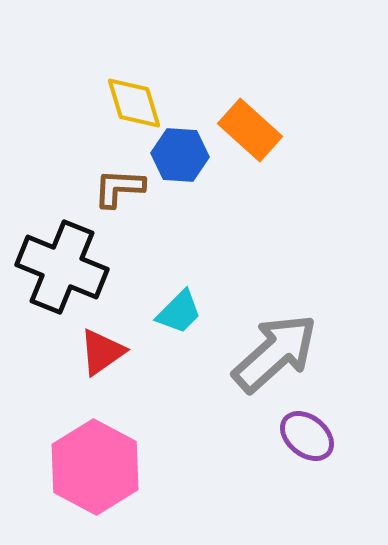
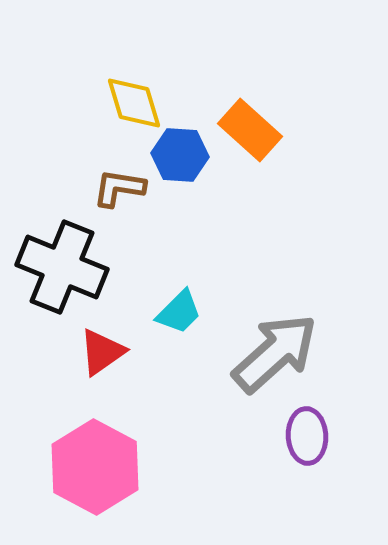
brown L-shape: rotated 6 degrees clockwise
purple ellipse: rotated 48 degrees clockwise
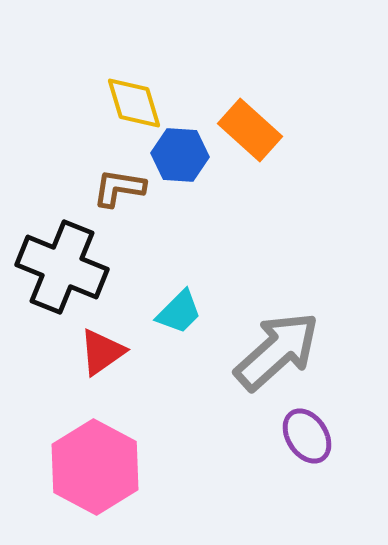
gray arrow: moved 2 px right, 2 px up
purple ellipse: rotated 30 degrees counterclockwise
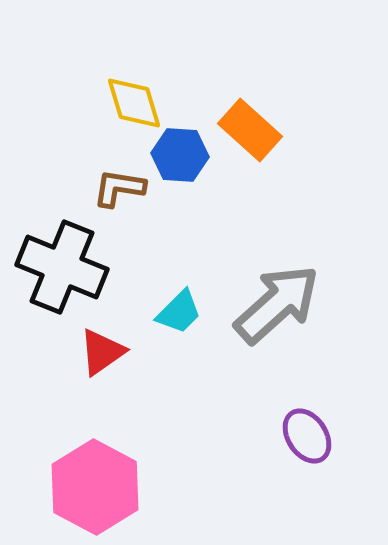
gray arrow: moved 47 px up
pink hexagon: moved 20 px down
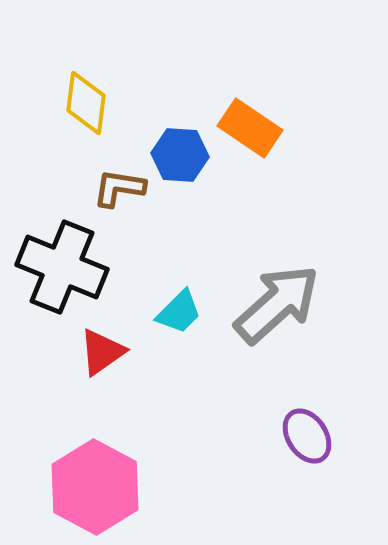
yellow diamond: moved 48 px left; rotated 24 degrees clockwise
orange rectangle: moved 2 px up; rotated 8 degrees counterclockwise
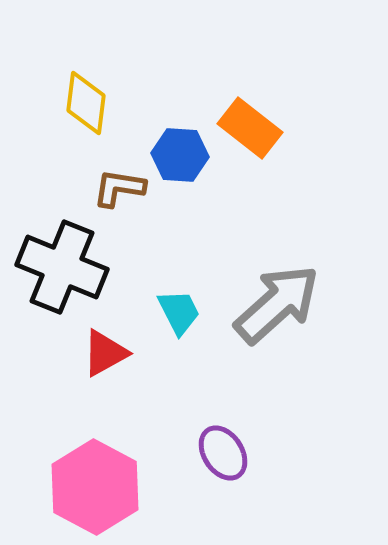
orange rectangle: rotated 4 degrees clockwise
cyan trapezoid: rotated 72 degrees counterclockwise
red triangle: moved 3 px right, 1 px down; rotated 6 degrees clockwise
purple ellipse: moved 84 px left, 17 px down
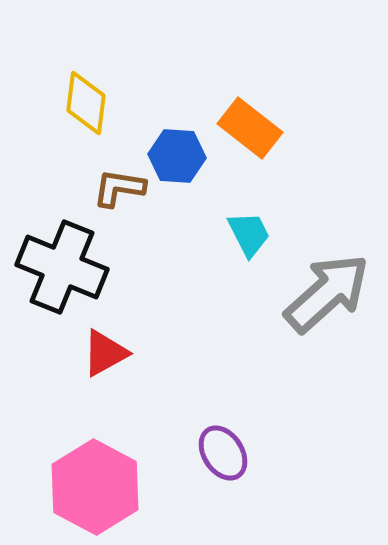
blue hexagon: moved 3 px left, 1 px down
gray arrow: moved 50 px right, 11 px up
cyan trapezoid: moved 70 px right, 78 px up
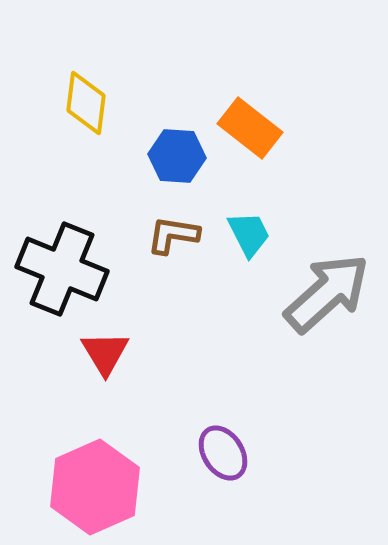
brown L-shape: moved 54 px right, 47 px down
black cross: moved 2 px down
red triangle: rotated 32 degrees counterclockwise
pink hexagon: rotated 8 degrees clockwise
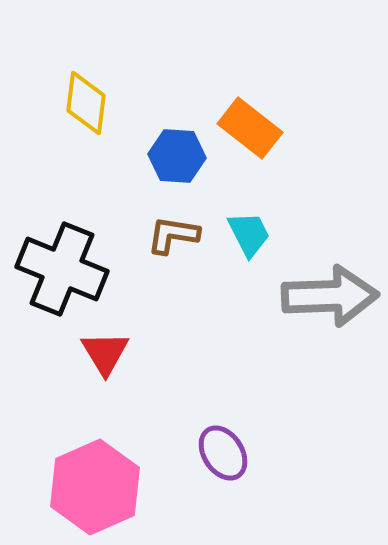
gray arrow: moved 3 px right, 3 px down; rotated 40 degrees clockwise
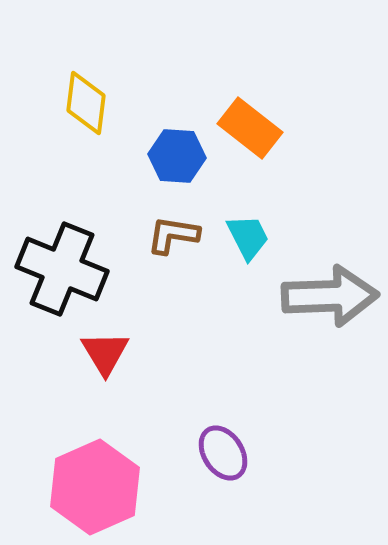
cyan trapezoid: moved 1 px left, 3 px down
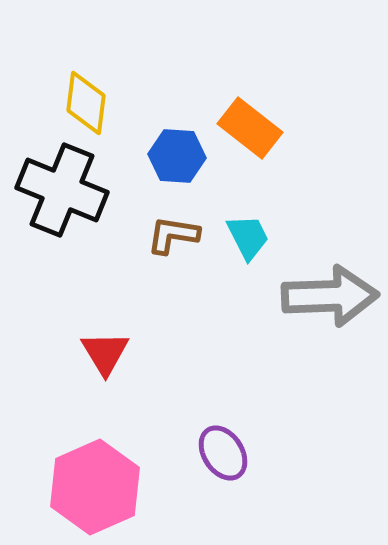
black cross: moved 79 px up
